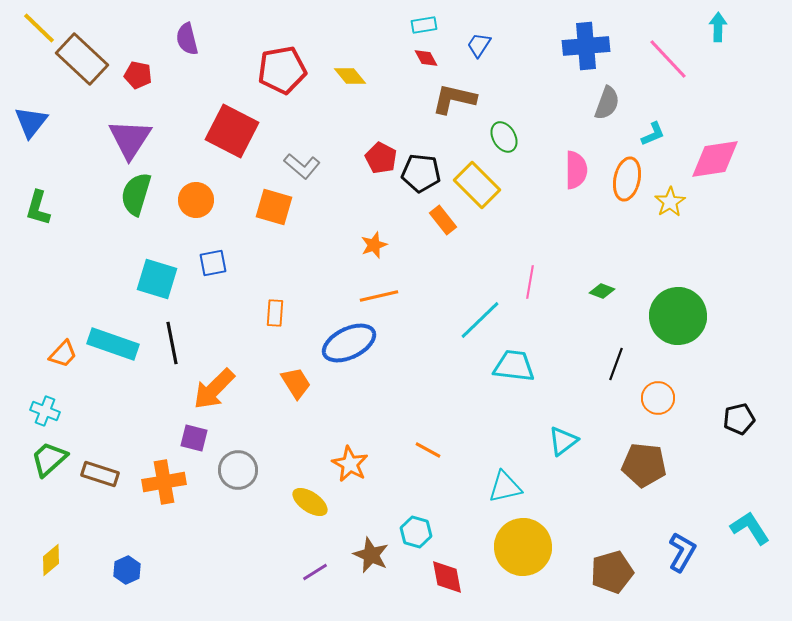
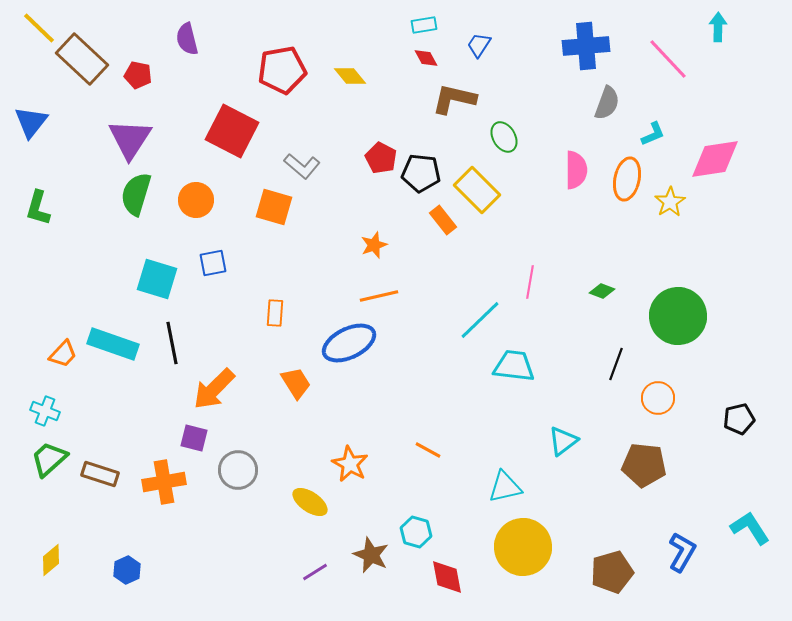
yellow rectangle at (477, 185): moved 5 px down
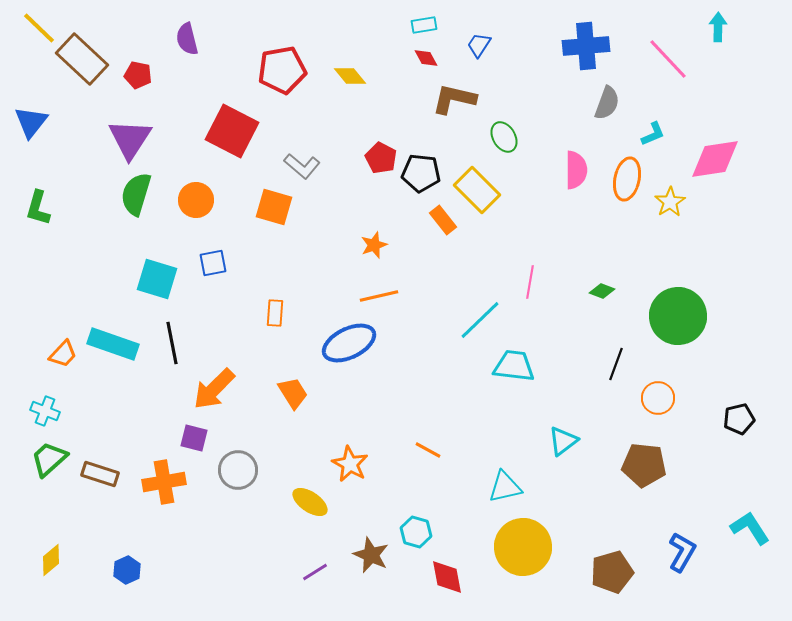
orange trapezoid at (296, 383): moved 3 px left, 10 px down
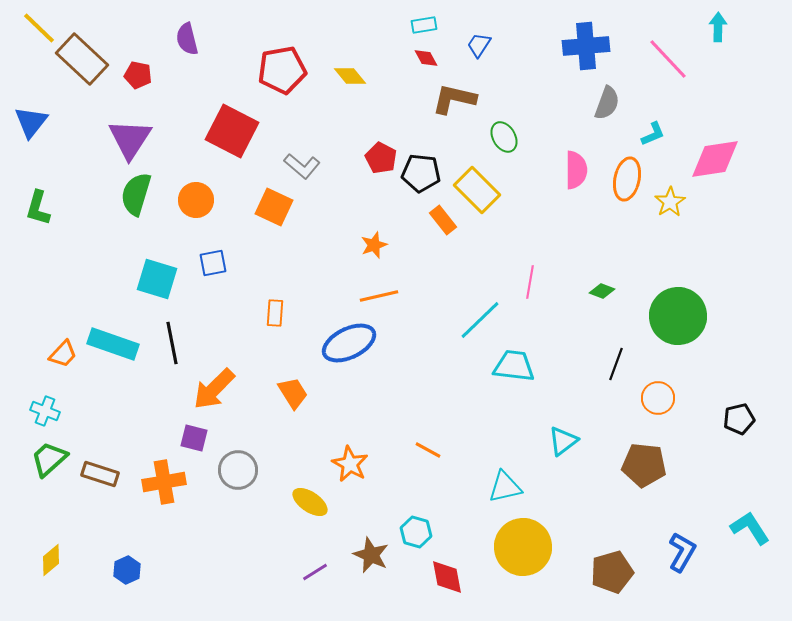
orange square at (274, 207): rotated 9 degrees clockwise
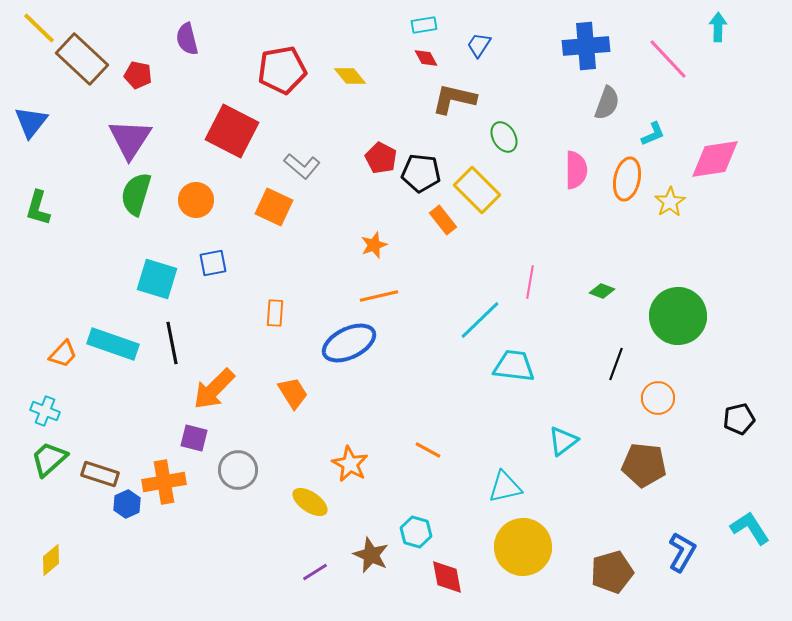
blue hexagon at (127, 570): moved 66 px up
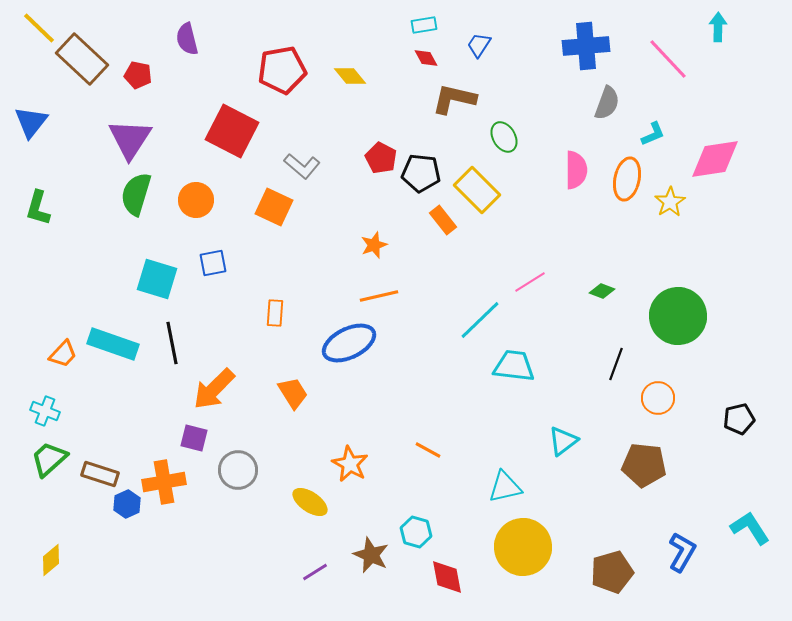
pink line at (530, 282): rotated 48 degrees clockwise
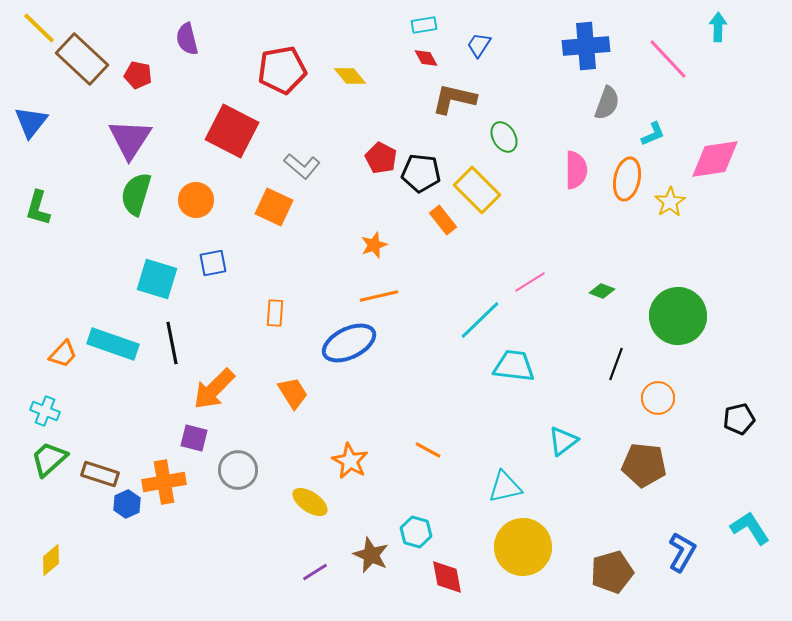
orange star at (350, 464): moved 3 px up
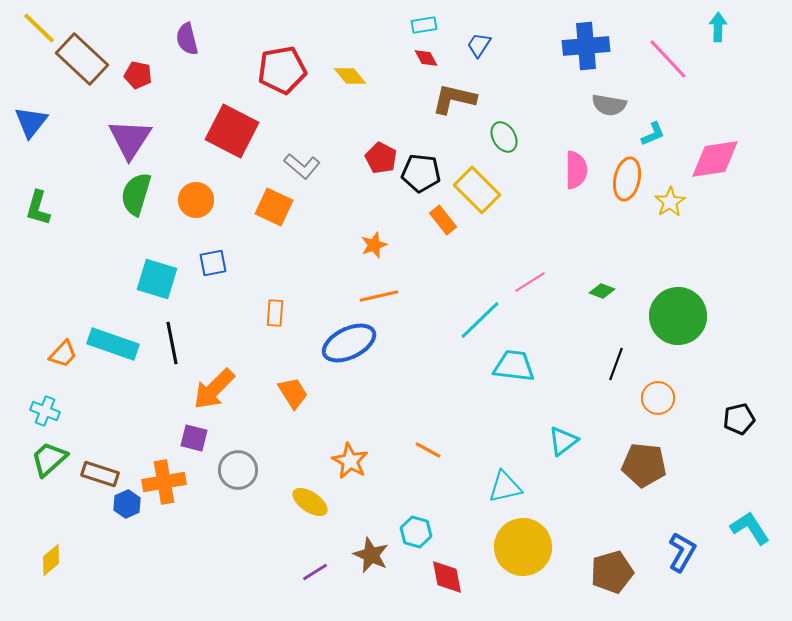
gray semicircle at (607, 103): moved 2 px right, 2 px down; rotated 80 degrees clockwise
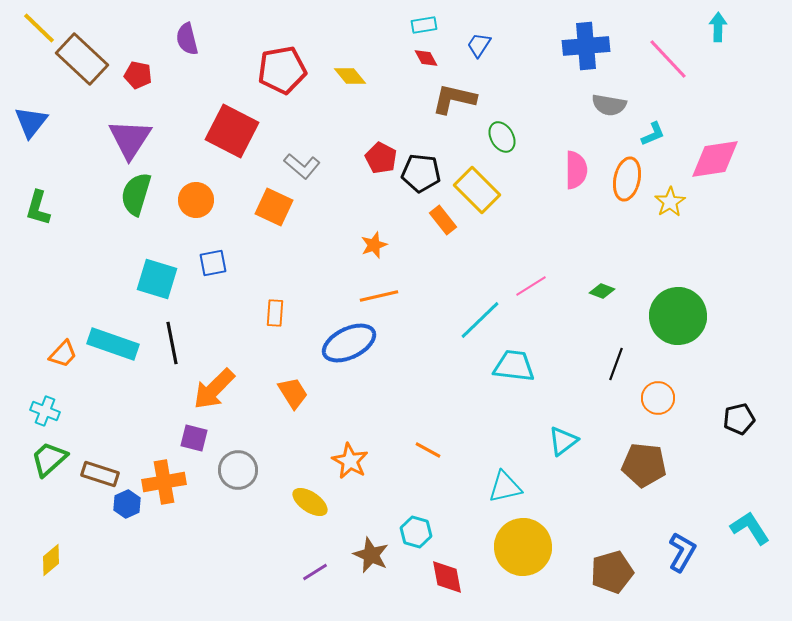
green ellipse at (504, 137): moved 2 px left
pink line at (530, 282): moved 1 px right, 4 px down
